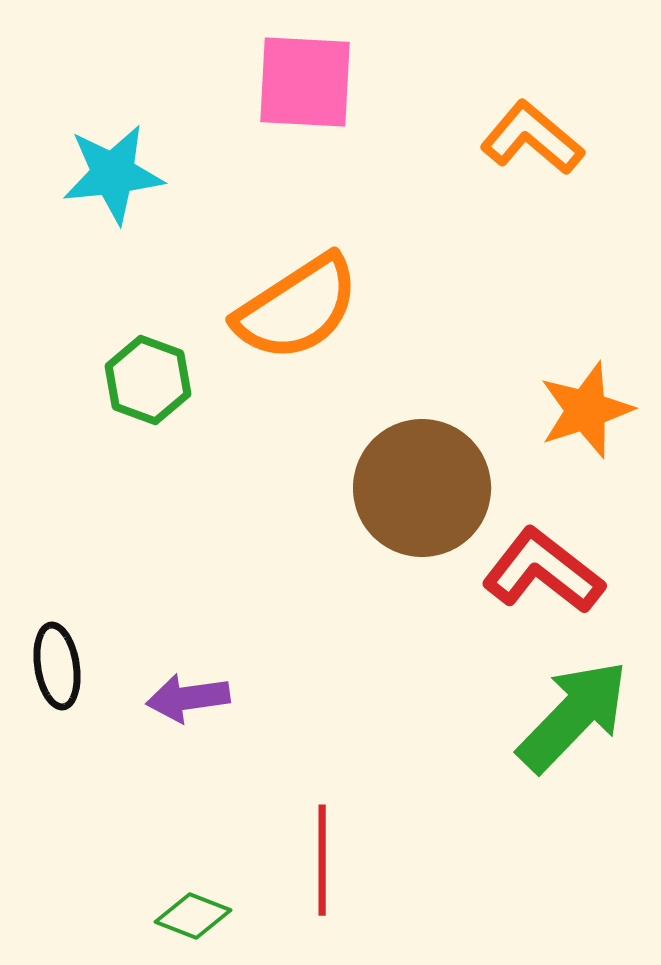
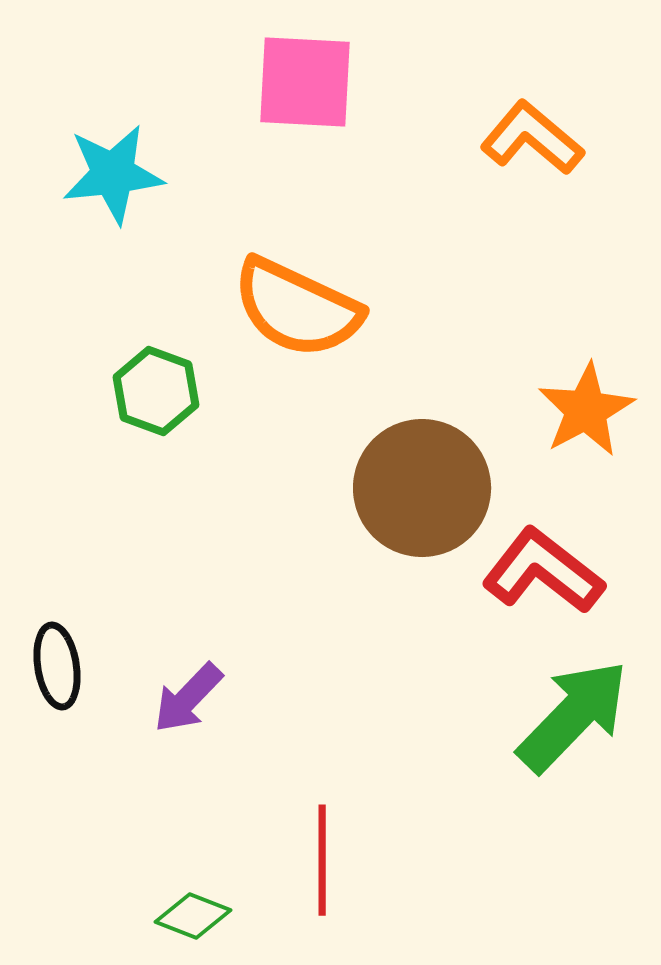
orange semicircle: rotated 58 degrees clockwise
green hexagon: moved 8 px right, 11 px down
orange star: rotated 10 degrees counterclockwise
purple arrow: rotated 38 degrees counterclockwise
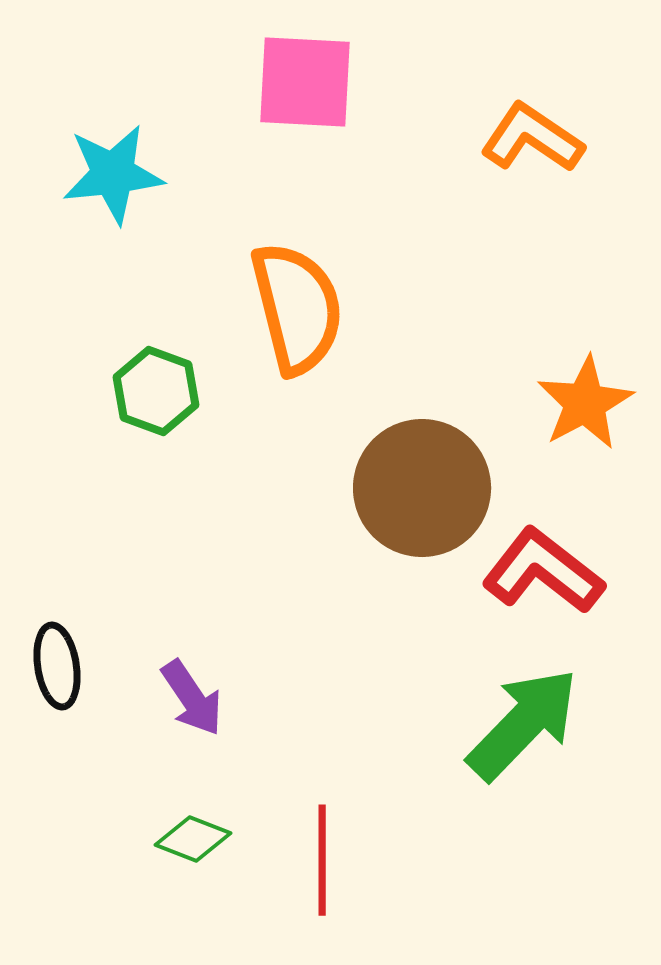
orange L-shape: rotated 6 degrees counterclockwise
orange semicircle: rotated 129 degrees counterclockwise
orange star: moved 1 px left, 7 px up
purple arrow: moved 4 px right; rotated 78 degrees counterclockwise
green arrow: moved 50 px left, 8 px down
green diamond: moved 77 px up
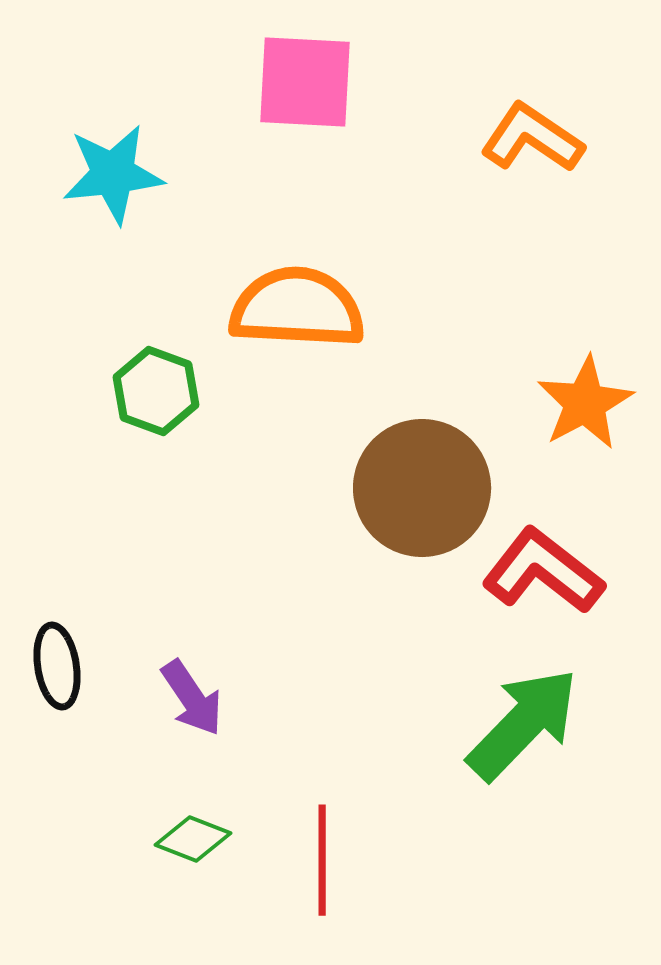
orange semicircle: rotated 73 degrees counterclockwise
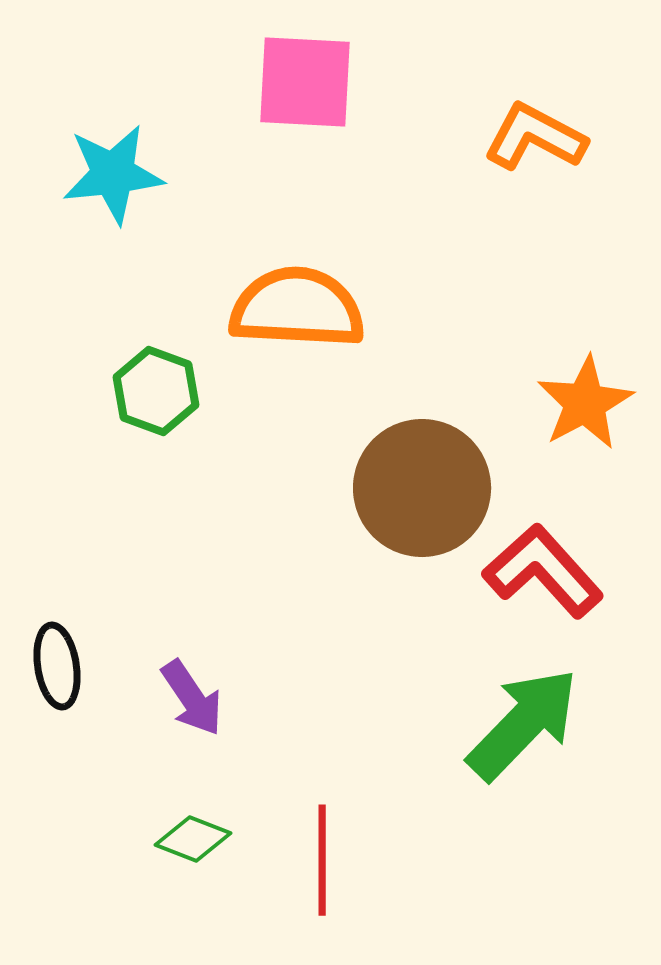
orange L-shape: moved 3 px right, 1 px up; rotated 6 degrees counterclockwise
red L-shape: rotated 10 degrees clockwise
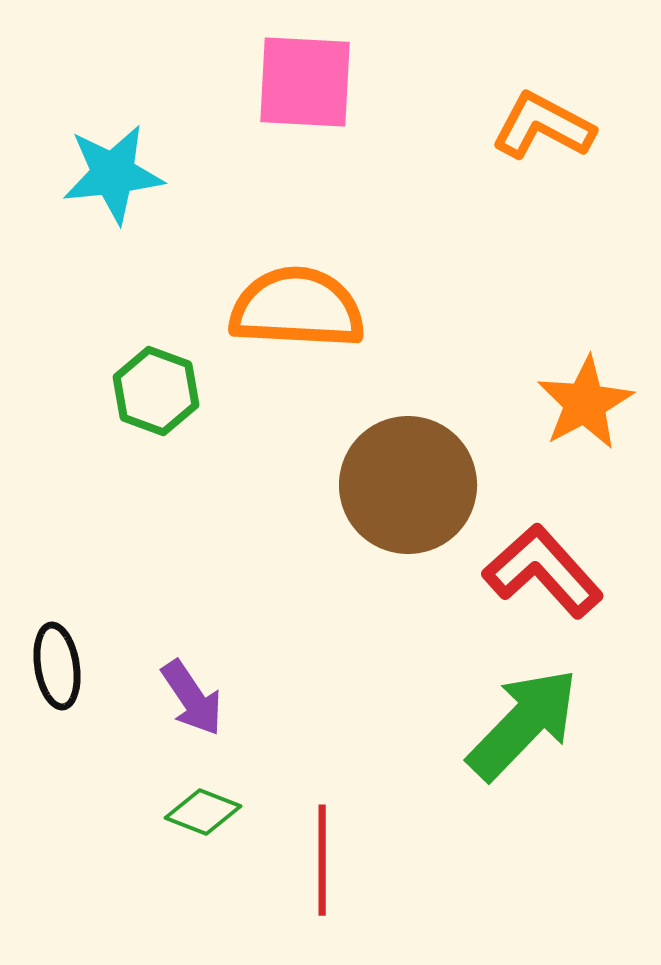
orange L-shape: moved 8 px right, 11 px up
brown circle: moved 14 px left, 3 px up
green diamond: moved 10 px right, 27 px up
